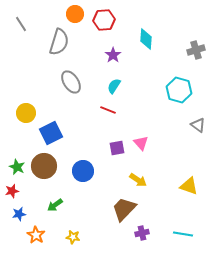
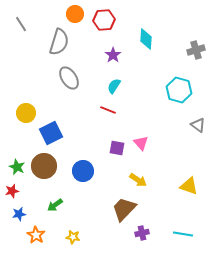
gray ellipse: moved 2 px left, 4 px up
purple square: rotated 21 degrees clockwise
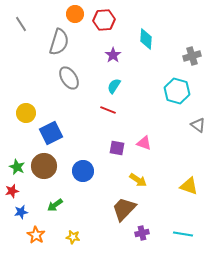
gray cross: moved 4 px left, 6 px down
cyan hexagon: moved 2 px left, 1 px down
pink triangle: moved 3 px right; rotated 28 degrees counterclockwise
blue star: moved 2 px right, 2 px up
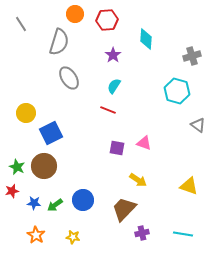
red hexagon: moved 3 px right
blue circle: moved 29 px down
blue star: moved 13 px right, 9 px up; rotated 16 degrees clockwise
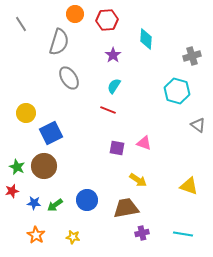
blue circle: moved 4 px right
brown trapezoid: moved 2 px right, 1 px up; rotated 36 degrees clockwise
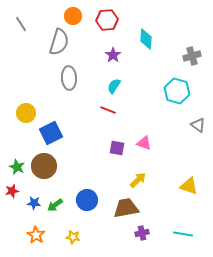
orange circle: moved 2 px left, 2 px down
gray ellipse: rotated 30 degrees clockwise
yellow arrow: rotated 78 degrees counterclockwise
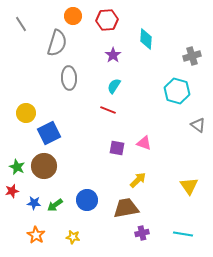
gray semicircle: moved 2 px left, 1 px down
blue square: moved 2 px left
yellow triangle: rotated 36 degrees clockwise
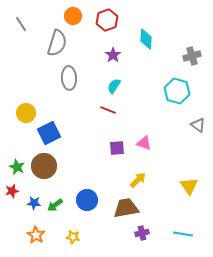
red hexagon: rotated 15 degrees counterclockwise
purple square: rotated 14 degrees counterclockwise
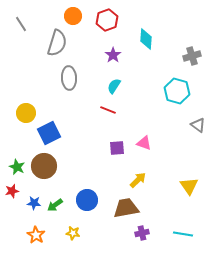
yellow star: moved 4 px up
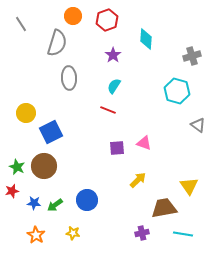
blue square: moved 2 px right, 1 px up
brown trapezoid: moved 38 px right
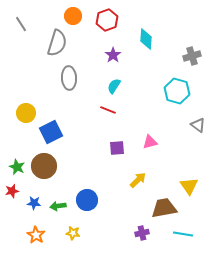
pink triangle: moved 6 px right, 1 px up; rotated 35 degrees counterclockwise
green arrow: moved 3 px right, 1 px down; rotated 28 degrees clockwise
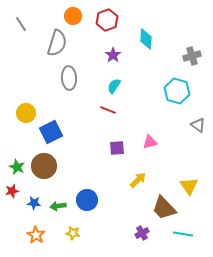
brown trapezoid: rotated 124 degrees counterclockwise
purple cross: rotated 16 degrees counterclockwise
